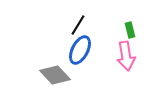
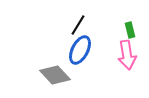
pink arrow: moved 1 px right, 1 px up
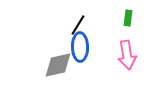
green rectangle: moved 2 px left, 12 px up; rotated 21 degrees clockwise
blue ellipse: moved 3 px up; rotated 28 degrees counterclockwise
gray diamond: moved 3 px right, 10 px up; rotated 60 degrees counterclockwise
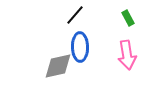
green rectangle: rotated 35 degrees counterclockwise
black line: moved 3 px left, 10 px up; rotated 10 degrees clockwise
gray diamond: moved 1 px down
